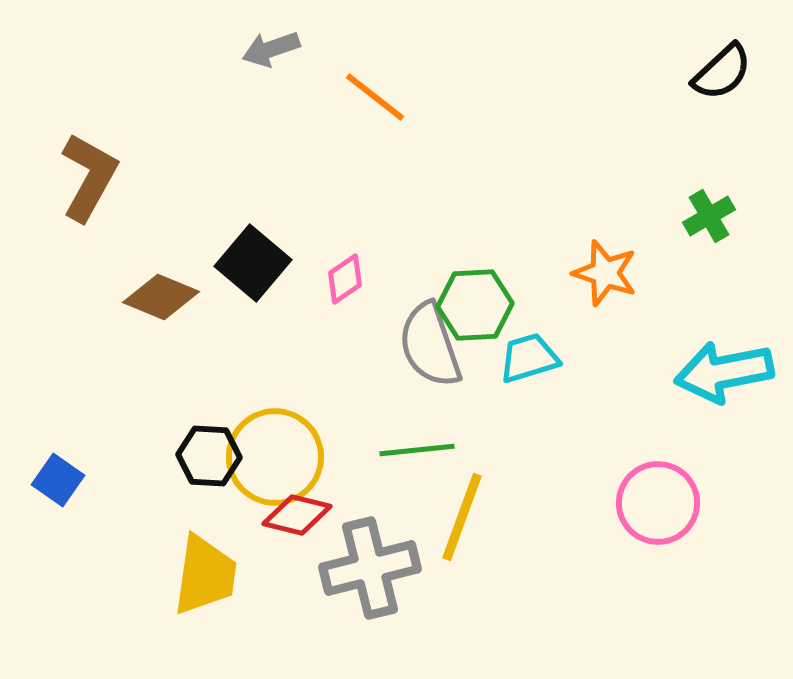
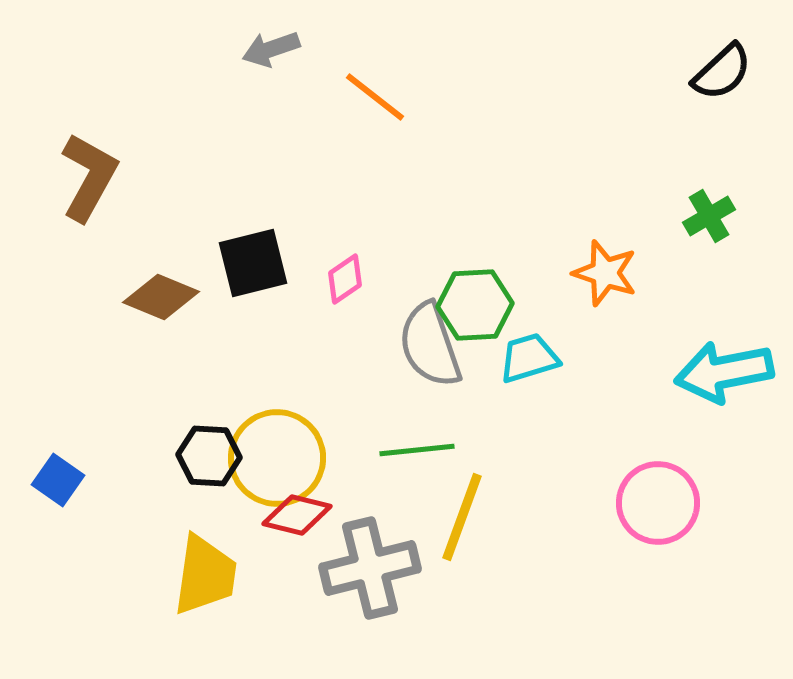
black square: rotated 36 degrees clockwise
yellow circle: moved 2 px right, 1 px down
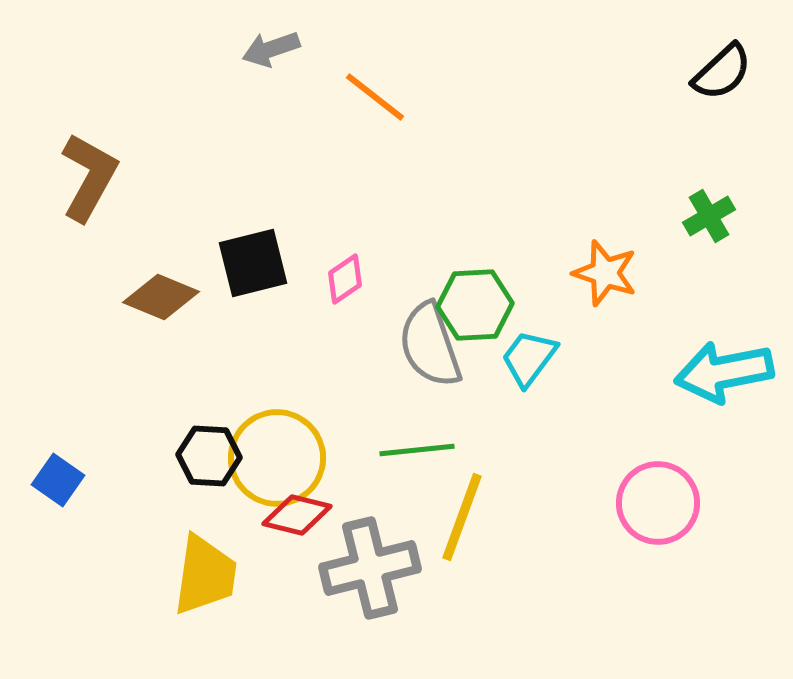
cyan trapezoid: rotated 36 degrees counterclockwise
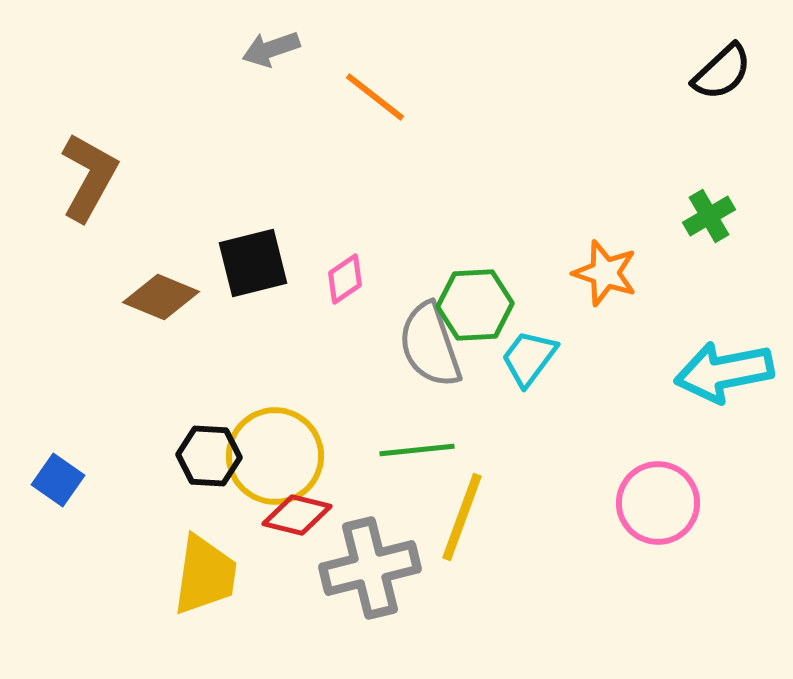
yellow circle: moved 2 px left, 2 px up
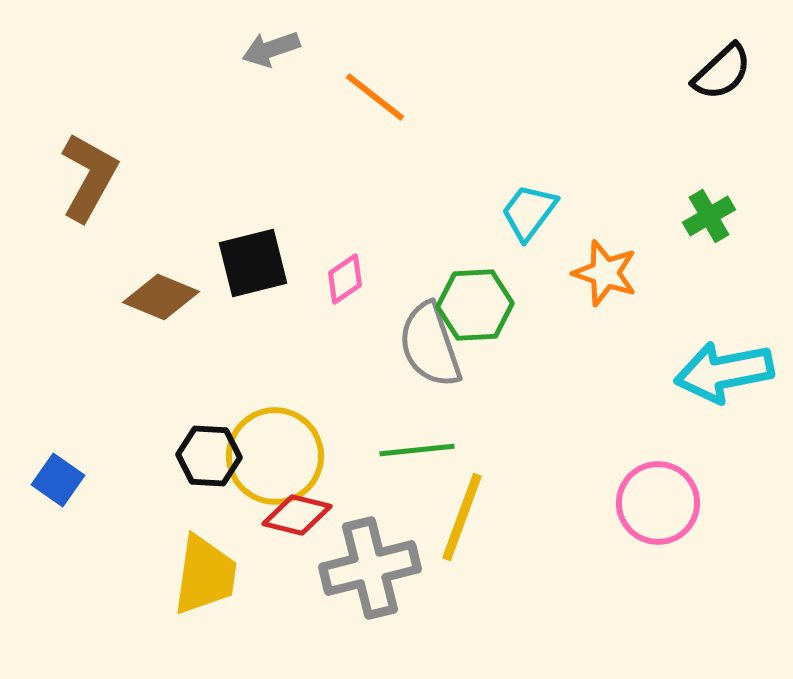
cyan trapezoid: moved 146 px up
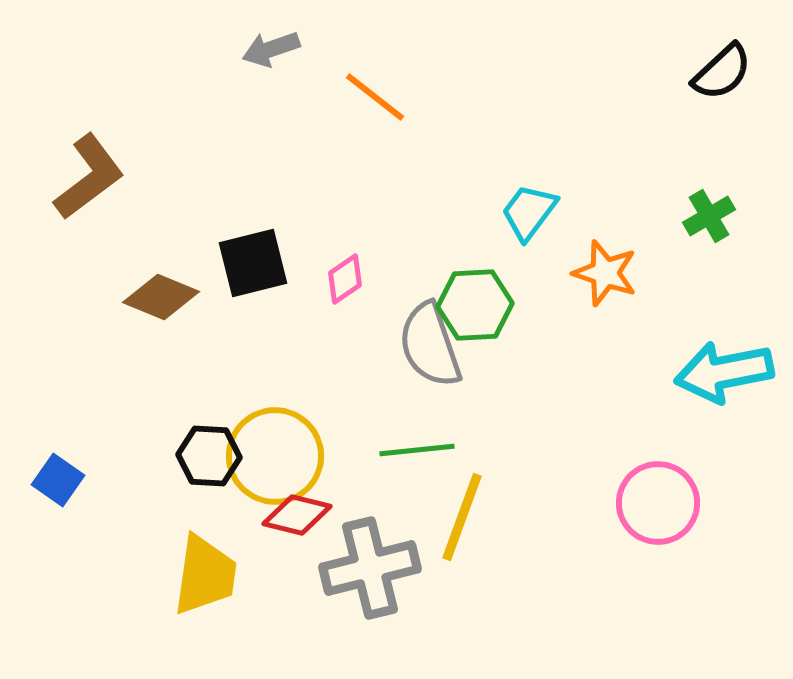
brown L-shape: rotated 24 degrees clockwise
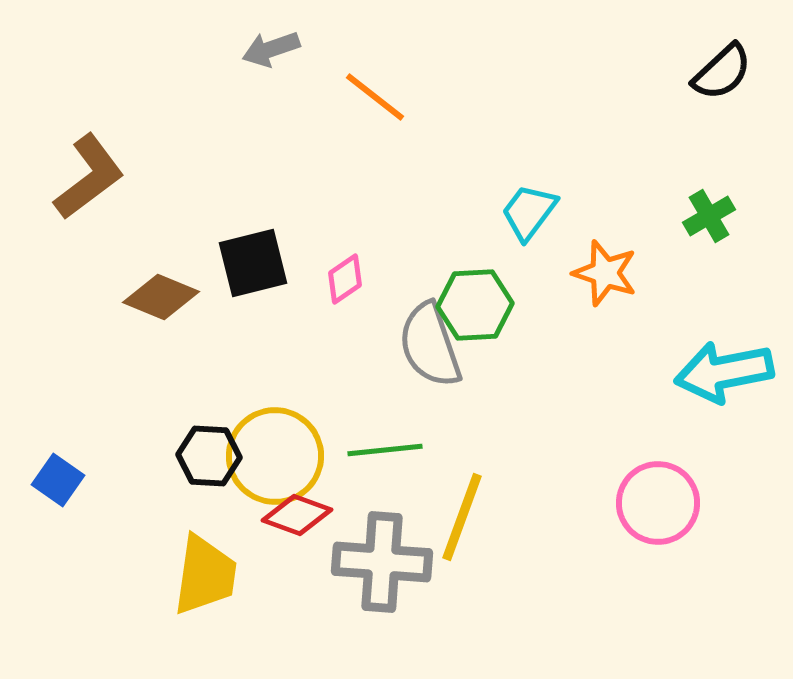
green line: moved 32 px left
red diamond: rotated 6 degrees clockwise
gray cross: moved 12 px right, 6 px up; rotated 18 degrees clockwise
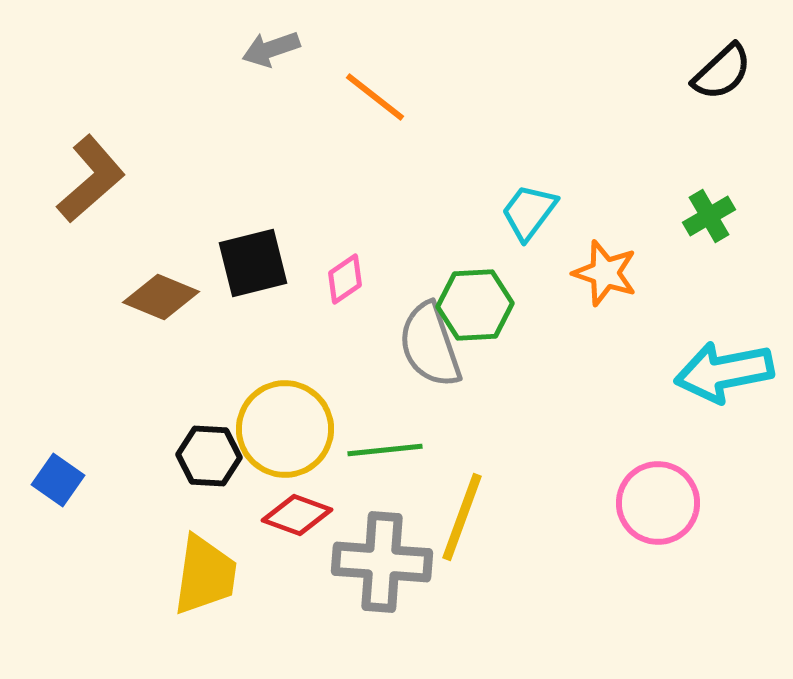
brown L-shape: moved 2 px right, 2 px down; rotated 4 degrees counterclockwise
yellow circle: moved 10 px right, 27 px up
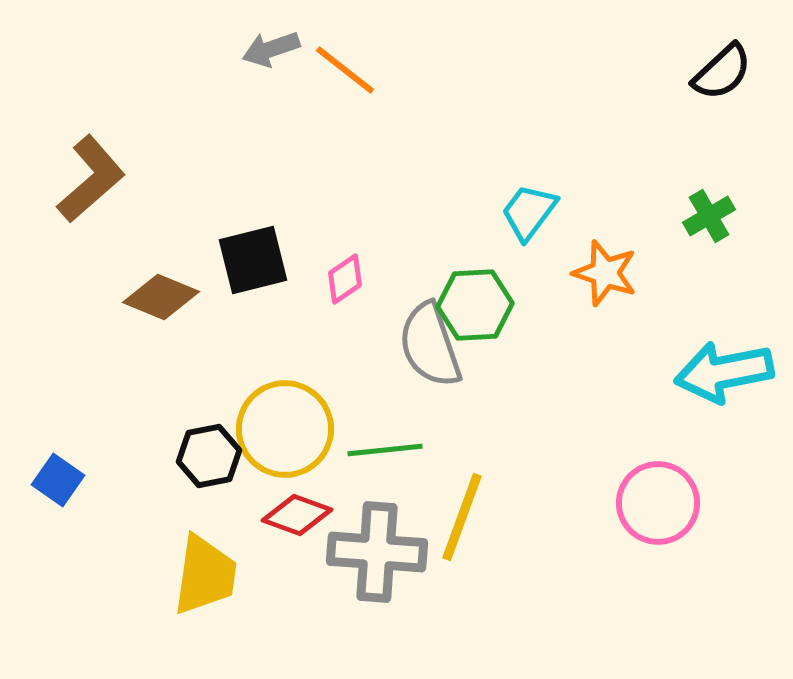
orange line: moved 30 px left, 27 px up
black square: moved 3 px up
black hexagon: rotated 14 degrees counterclockwise
gray cross: moved 5 px left, 10 px up
